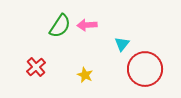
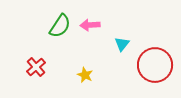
pink arrow: moved 3 px right
red circle: moved 10 px right, 4 px up
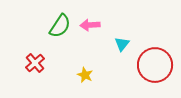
red cross: moved 1 px left, 4 px up
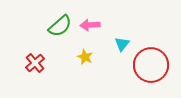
green semicircle: rotated 15 degrees clockwise
red circle: moved 4 px left
yellow star: moved 18 px up
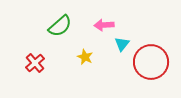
pink arrow: moved 14 px right
red circle: moved 3 px up
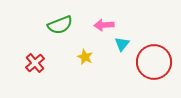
green semicircle: moved 1 px up; rotated 20 degrees clockwise
red circle: moved 3 px right
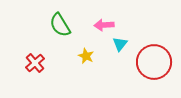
green semicircle: rotated 80 degrees clockwise
cyan triangle: moved 2 px left
yellow star: moved 1 px right, 1 px up
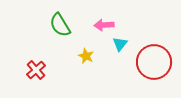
red cross: moved 1 px right, 7 px down
